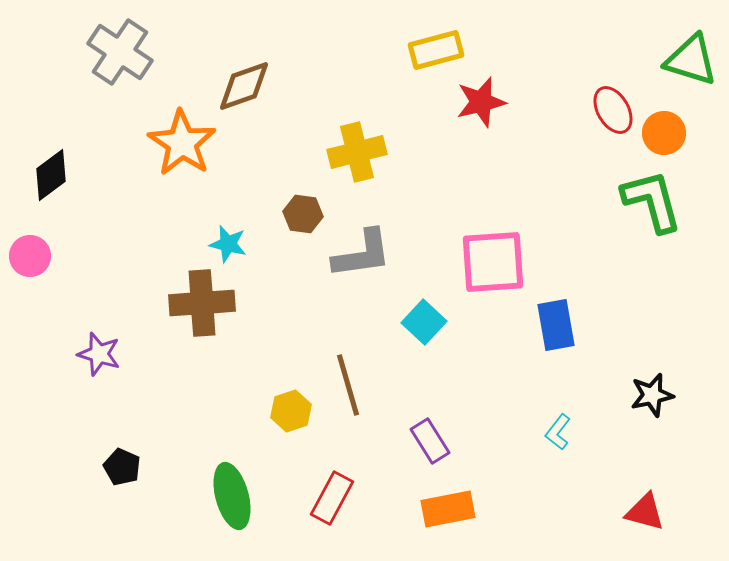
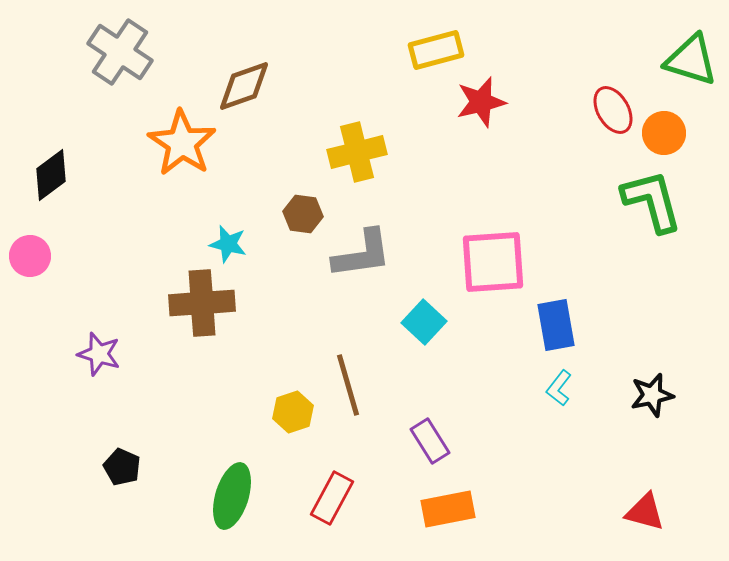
yellow hexagon: moved 2 px right, 1 px down
cyan L-shape: moved 1 px right, 44 px up
green ellipse: rotated 32 degrees clockwise
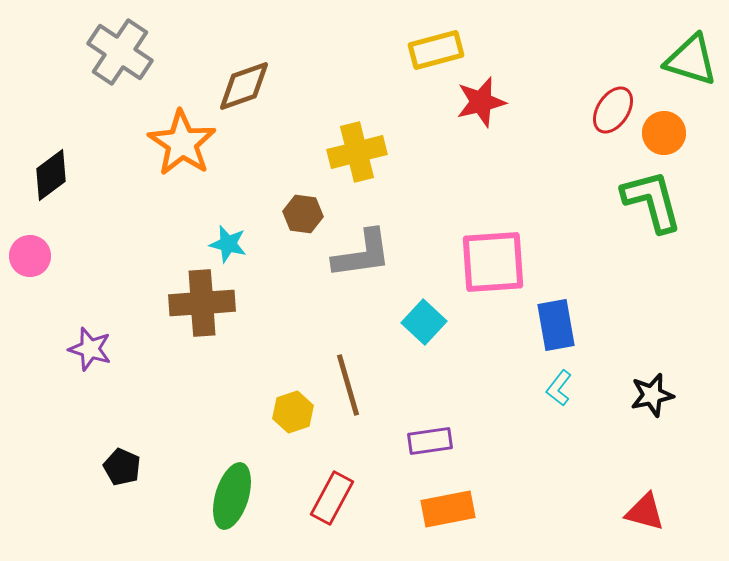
red ellipse: rotated 63 degrees clockwise
purple star: moved 9 px left, 5 px up
purple rectangle: rotated 66 degrees counterclockwise
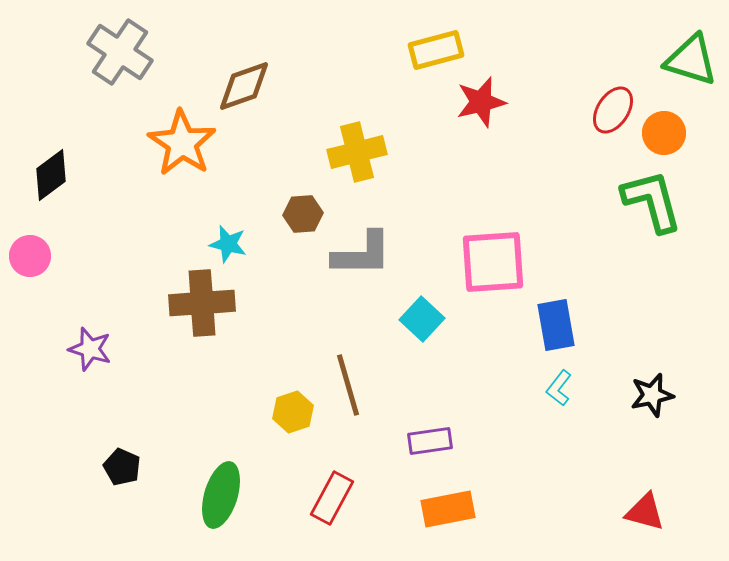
brown hexagon: rotated 12 degrees counterclockwise
gray L-shape: rotated 8 degrees clockwise
cyan square: moved 2 px left, 3 px up
green ellipse: moved 11 px left, 1 px up
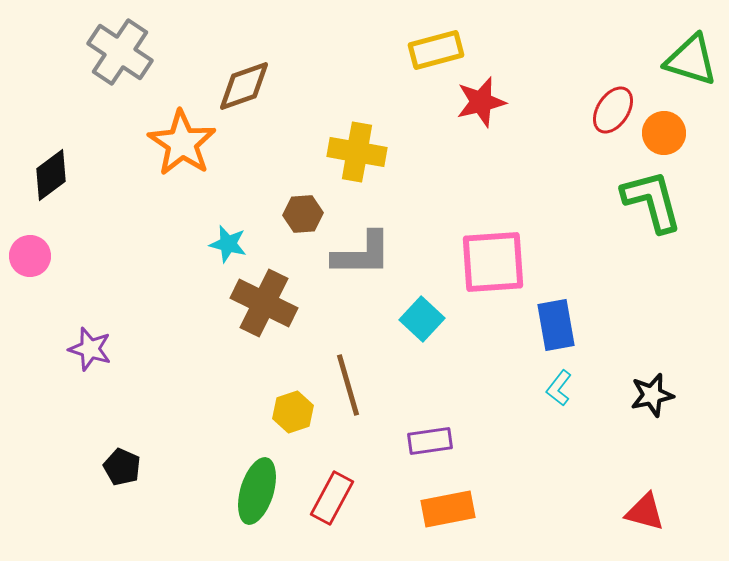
yellow cross: rotated 24 degrees clockwise
brown cross: moved 62 px right; rotated 30 degrees clockwise
green ellipse: moved 36 px right, 4 px up
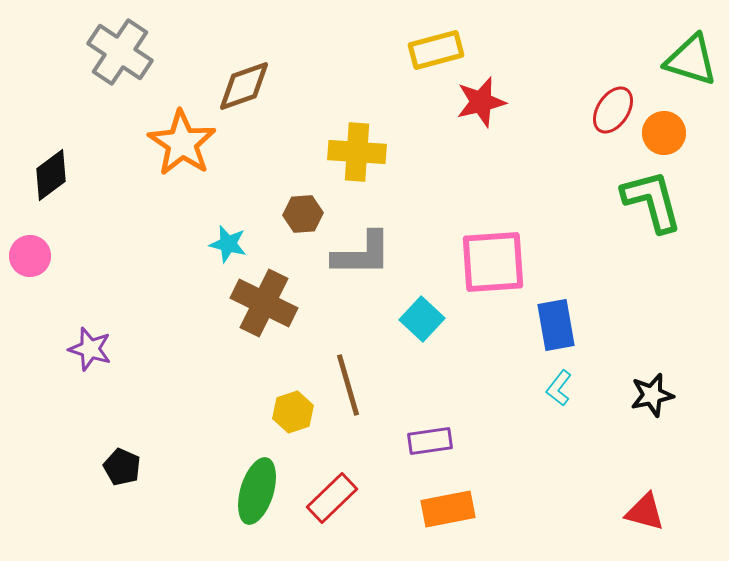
yellow cross: rotated 6 degrees counterclockwise
red rectangle: rotated 18 degrees clockwise
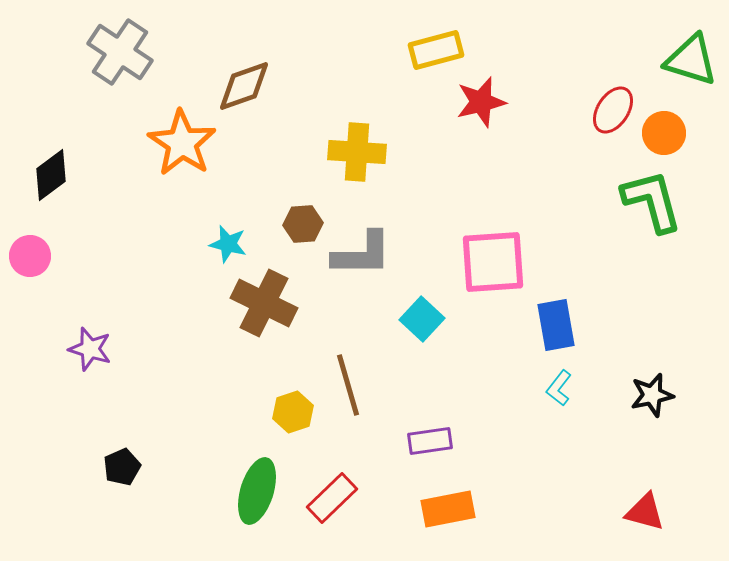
brown hexagon: moved 10 px down
black pentagon: rotated 24 degrees clockwise
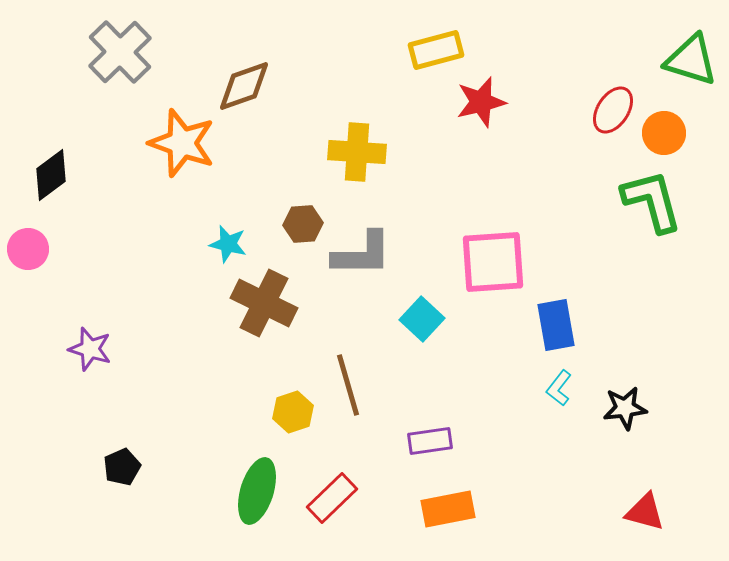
gray cross: rotated 12 degrees clockwise
orange star: rotated 14 degrees counterclockwise
pink circle: moved 2 px left, 7 px up
black star: moved 27 px left, 13 px down; rotated 6 degrees clockwise
